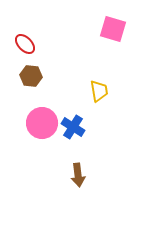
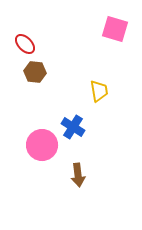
pink square: moved 2 px right
brown hexagon: moved 4 px right, 4 px up
pink circle: moved 22 px down
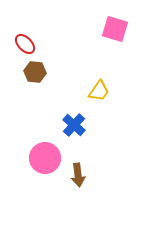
yellow trapezoid: rotated 45 degrees clockwise
blue cross: moved 1 px right, 2 px up; rotated 10 degrees clockwise
pink circle: moved 3 px right, 13 px down
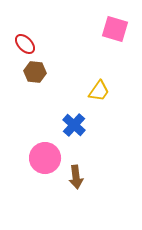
brown arrow: moved 2 px left, 2 px down
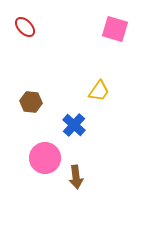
red ellipse: moved 17 px up
brown hexagon: moved 4 px left, 30 px down
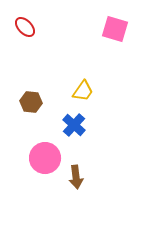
yellow trapezoid: moved 16 px left
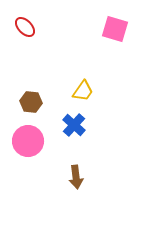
pink circle: moved 17 px left, 17 px up
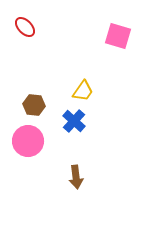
pink square: moved 3 px right, 7 px down
brown hexagon: moved 3 px right, 3 px down
blue cross: moved 4 px up
